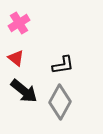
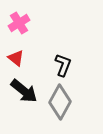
black L-shape: rotated 60 degrees counterclockwise
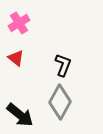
black arrow: moved 4 px left, 24 px down
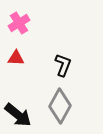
red triangle: rotated 36 degrees counterclockwise
gray diamond: moved 4 px down
black arrow: moved 2 px left
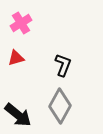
pink cross: moved 2 px right
red triangle: rotated 18 degrees counterclockwise
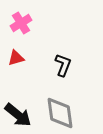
gray diamond: moved 7 px down; rotated 36 degrees counterclockwise
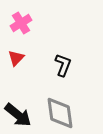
red triangle: rotated 30 degrees counterclockwise
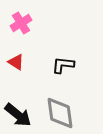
red triangle: moved 4 px down; rotated 42 degrees counterclockwise
black L-shape: rotated 105 degrees counterclockwise
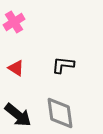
pink cross: moved 7 px left, 1 px up
red triangle: moved 6 px down
